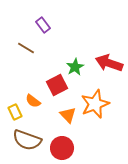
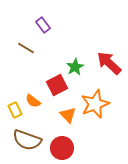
red arrow: rotated 24 degrees clockwise
yellow rectangle: moved 2 px up
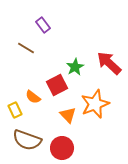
orange semicircle: moved 4 px up
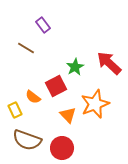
red square: moved 1 px left, 1 px down
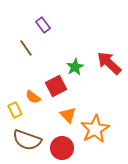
brown line: rotated 24 degrees clockwise
orange star: moved 25 px down; rotated 8 degrees counterclockwise
